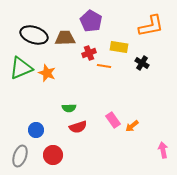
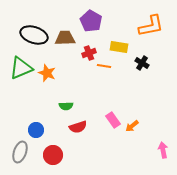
green semicircle: moved 3 px left, 2 px up
gray ellipse: moved 4 px up
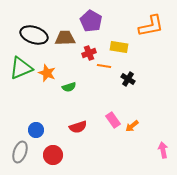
black cross: moved 14 px left, 16 px down
green semicircle: moved 3 px right, 19 px up; rotated 16 degrees counterclockwise
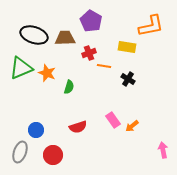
yellow rectangle: moved 8 px right
green semicircle: rotated 56 degrees counterclockwise
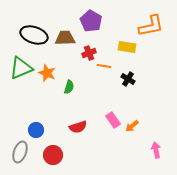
pink arrow: moved 7 px left
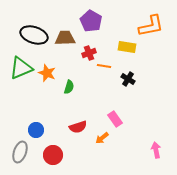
pink rectangle: moved 2 px right, 1 px up
orange arrow: moved 30 px left, 12 px down
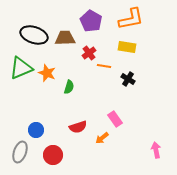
orange L-shape: moved 20 px left, 7 px up
red cross: rotated 16 degrees counterclockwise
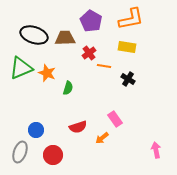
green semicircle: moved 1 px left, 1 px down
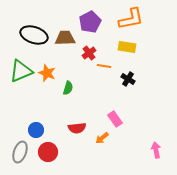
purple pentagon: moved 1 px left, 1 px down; rotated 15 degrees clockwise
green triangle: moved 3 px down
red semicircle: moved 1 px left, 1 px down; rotated 12 degrees clockwise
red circle: moved 5 px left, 3 px up
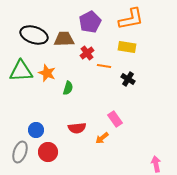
brown trapezoid: moved 1 px left, 1 px down
red cross: moved 2 px left
green triangle: rotated 20 degrees clockwise
pink arrow: moved 14 px down
